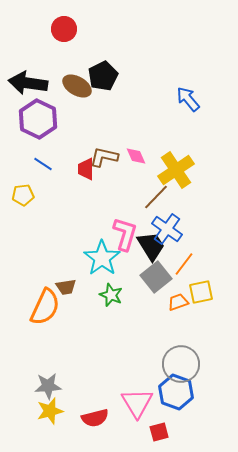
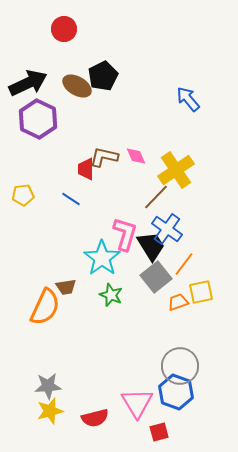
black arrow: rotated 147 degrees clockwise
blue line: moved 28 px right, 35 px down
gray circle: moved 1 px left, 2 px down
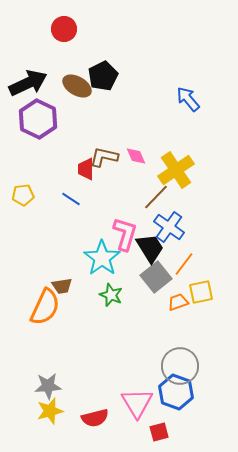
blue cross: moved 2 px right, 2 px up
black trapezoid: moved 1 px left, 2 px down
brown trapezoid: moved 4 px left, 1 px up
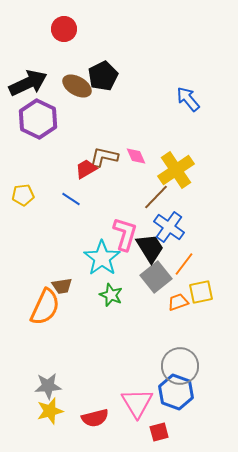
red trapezoid: rotated 60 degrees clockwise
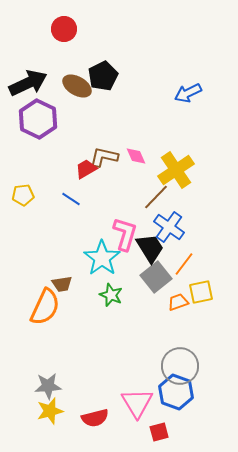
blue arrow: moved 6 px up; rotated 76 degrees counterclockwise
brown trapezoid: moved 2 px up
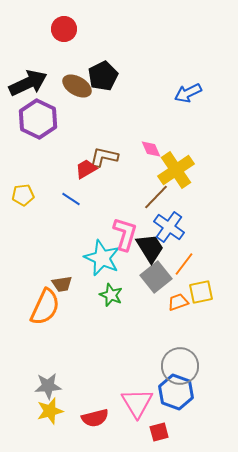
pink diamond: moved 15 px right, 7 px up
cyan star: rotated 12 degrees counterclockwise
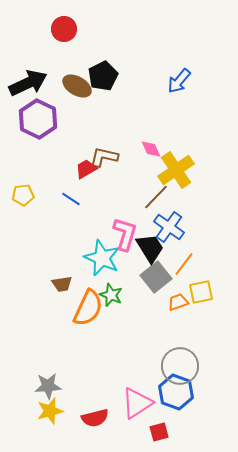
blue arrow: moved 9 px left, 12 px up; rotated 24 degrees counterclockwise
orange semicircle: moved 43 px right, 1 px down
pink triangle: rotated 28 degrees clockwise
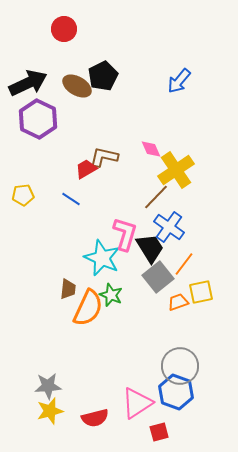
gray square: moved 2 px right
brown trapezoid: moved 6 px right, 5 px down; rotated 75 degrees counterclockwise
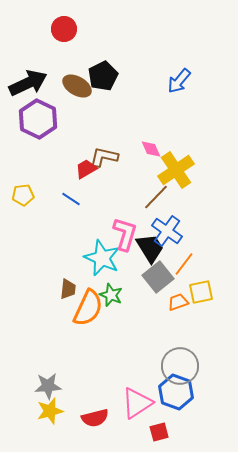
blue cross: moved 2 px left, 4 px down
